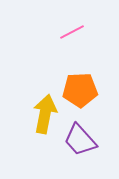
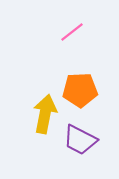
pink line: rotated 10 degrees counterclockwise
purple trapezoid: rotated 21 degrees counterclockwise
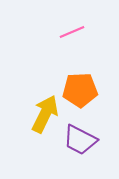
pink line: rotated 15 degrees clockwise
yellow arrow: rotated 15 degrees clockwise
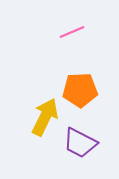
yellow arrow: moved 3 px down
purple trapezoid: moved 3 px down
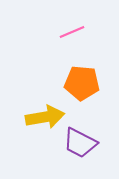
orange pentagon: moved 2 px right, 7 px up; rotated 8 degrees clockwise
yellow arrow: rotated 54 degrees clockwise
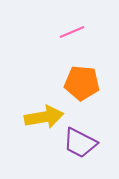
yellow arrow: moved 1 px left
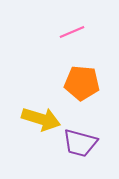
yellow arrow: moved 3 px left, 2 px down; rotated 27 degrees clockwise
purple trapezoid: rotated 12 degrees counterclockwise
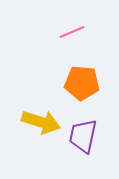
yellow arrow: moved 3 px down
purple trapezoid: moved 3 px right, 7 px up; rotated 87 degrees clockwise
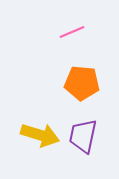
yellow arrow: moved 1 px left, 13 px down
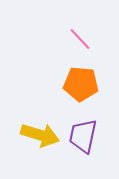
pink line: moved 8 px right, 7 px down; rotated 70 degrees clockwise
orange pentagon: moved 1 px left, 1 px down
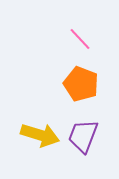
orange pentagon: rotated 16 degrees clockwise
purple trapezoid: rotated 9 degrees clockwise
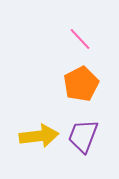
orange pentagon: rotated 24 degrees clockwise
yellow arrow: moved 1 px left, 1 px down; rotated 24 degrees counterclockwise
